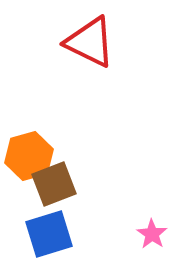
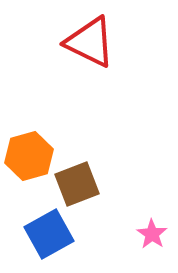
brown square: moved 23 px right
blue square: rotated 12 degrees counterclockwise
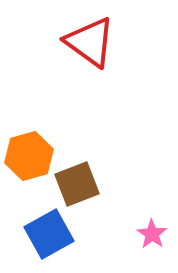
red triangle: rotated 10 degrees clockwise
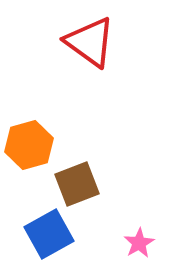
orange hexagon: moved 11 px up
pink star: moved 13 px left, 9 px down; rotated 8 degrees clockwise
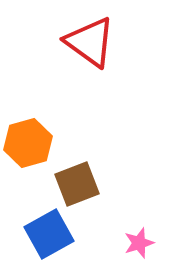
orange hexagon: moved 1 px left, 2 px up
pink star: rotated 12 degrees clockwise
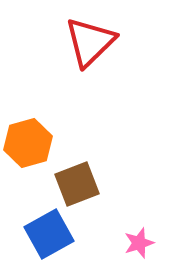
red triangle: rotated 40 degrees clockwise
